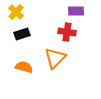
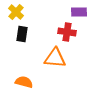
purple rectangle: moved 3 px right, 1 px down
black rectangle: rotated 63 degrees counterclockwise
orange triangle: rotated 50 degrees clockwise
orange semicircle: moved 15 px down
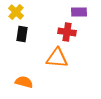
orange triangle: moved 2 px right
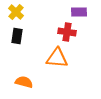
black rectangle: moved 5 px left, 2 px down
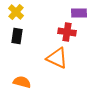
purple rectangle: moved 1 px down
orange triangle: rotated 20 degrees clockwise
orange semicircle: moved 2 px left
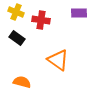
yellow cross: rotated 21 degrees counterclockwise
red cross: moved 26 px left, 12 px up
black rectangle: moved 2 px down; rotated 63 degrees counterclockwise
orange triangle: moved 1 px right, 2 px down; rotated 10 degrees clockwise
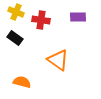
purple rectangle: moved 1 px left, 4 px down
black rectangle: moved 2 px left
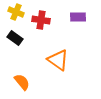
orange semicircle: rotated 36 degrees clockwise
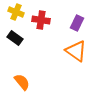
purple rectangle: moved 1 px left, 6 px down; rotated 63 degrees counterclockwise
orange triangle: moved 18 px right, 9 px up
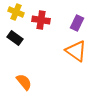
orange semicircle: moved 2 px right
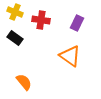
yellow cross: moved 1 px left
orange triangle: moved 6 px left, 5 px down
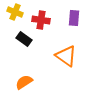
purple rectangle: moved 3 px left, 5 px up; rotated 21 degrees counterclockwise
black rectangle: moved 9 px right, 1 px down
orange triangle: moved 4 px left
orange semicircle: rotated 84 degrees counterclockwise
